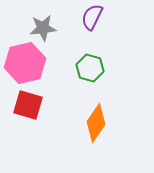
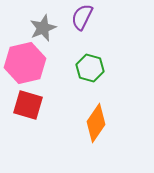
purple semicircle: moved 10 px left
gray star: rotated 16 degrees counterclockwise
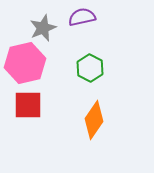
purple semicircle: rotated 52 degrees clockwise
green hexagon: rotated 12 degrees clockwise
red square: rotated 16 degrees counterclockwise
orange diamond: moved 2 px left, 3 px up
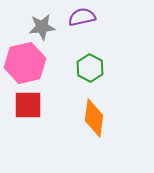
gray star: moved 1 px left, 1 px up; rotated 16 degrees clockwise
orange diamond: moved 2 px up; rotated 27 degrees counterclockwise
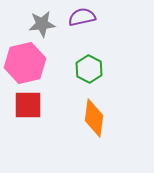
gray star: moved 3 px up
green hexagon: moved 1 px left, 1 px down
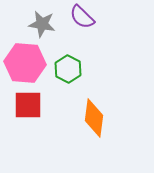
purple semicircle: rotated 124 degrees counterclockwise
gray star: rotated 16 degrees clockwise
pink hexagon: rotated 18 degrees clockwise
green hexagon: moved 21 px left
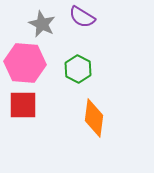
purple semicircle: rotated 12 degrees counterclockwise
gray star: rotated 16 degrees clockwise
green hexagon: moved 10 px right
red square: moved 5 px left
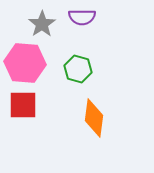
purple semicircle: rotated 32 degrees counterclockwise
gray star: rotated 12 degrees clockwise
green hexagon: rotated 12 degrees counterclockwise
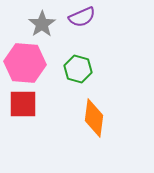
purple semicircle: rotated 24 degrees counterclockwise
red square: moved 1 px up
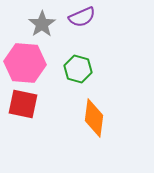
red square: rotated 12 degrees clockwise
